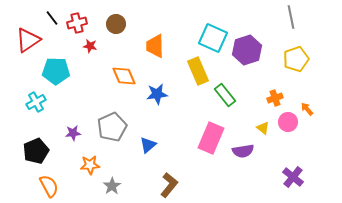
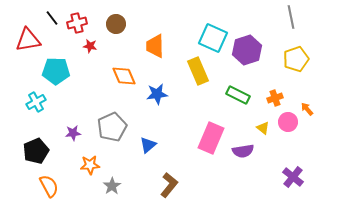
red triangle: rotated 24 degrees clockwise
green rectangle: moved 13 px right; rotated 25 degrees counterclockwise
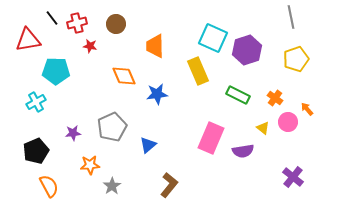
orange cross: rotated 35 degrees counterclockwise
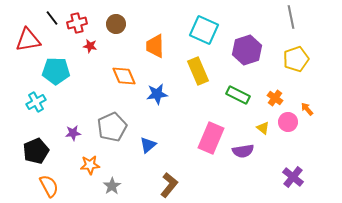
cyan square: moved 9 px left, 8 px up
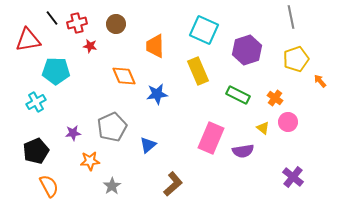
orange arrow: moved 13 px right, 28 px up
orange star: moved 4 px up
brown L-shape: moved 4 px right, 1 px up; rotated 10 degrees clockwise
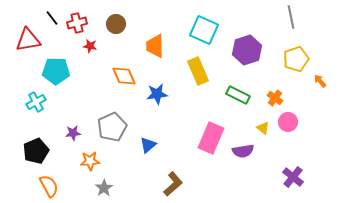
gray star: moved 8 px left, 2 px down
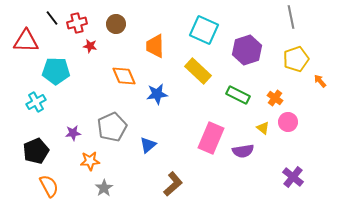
red triangle: moved 2 px left, 1 px down; rotated 12 degrees clockwise
yellow rectangle: rotated 24 degrees counterclockwise
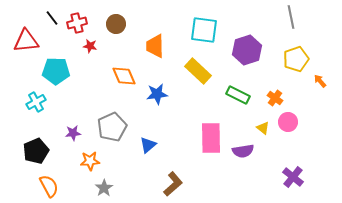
cyan square: rotated 16 degrees counterclockwise
red triangle: rotated 8 degrees counterclockwise
pink rectangle: rotated 24 degrees counterclockwise
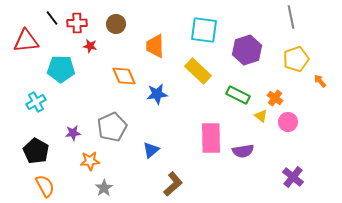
red cross: rotated 12 degrees clockwise
cyan pentagon: moved 5 px right, 2 px up
yellow triangle: moved 2 px left, 12 px up
blue triangle: moved 3 px right, 5 px down
black pentagon: rotated 20 degrees counterclockwise
orange semicircle: moved 4 px left
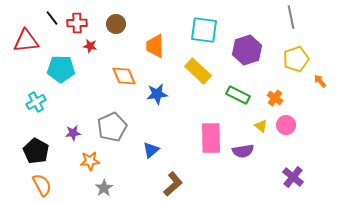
yellow triangle: moved 10 px down
pink circle: moved 2 px left, 3 px down
orange semicircle: moved 3 px left, 1 px up
